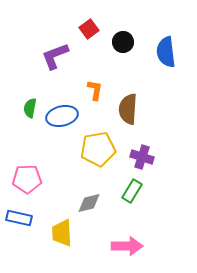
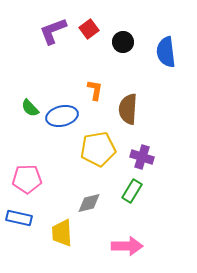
purple L-shape: moved 2 px left, 25 px up
green semicircle: rotated 54 degrees counterclockwise
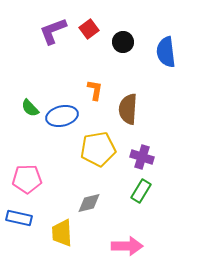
green rectangle: moved 9 px right
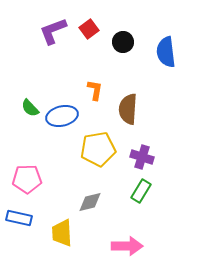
gray diamond: moved 1 px right, 1 px up
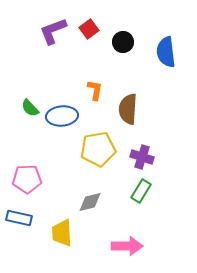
blue ellipse: rotated 8 degrees clockwise
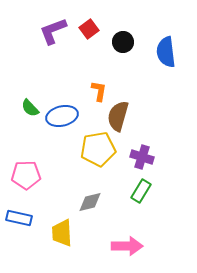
orange L-shape: moved 4 px right, 1 px down
brown semicircle: moved 10 px left, 7 px down; rotated 12 degrees clockwise
blue ellipse: rotated 8 degrees counterclockwise
pink pentagon: moved 1 px left, 4 px up
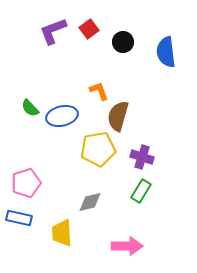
orange L-shape: rotated 30 degrees counterclockwise
pink pentagon: moved 8 px down; rotated 16 degrees counterclockwise
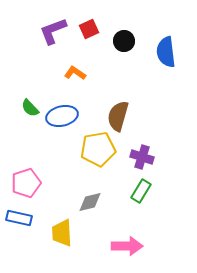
red square: rotated 12 degrees clockwise
black circle: moved 1 px right, 1 px up
orange L-shape: moved 24 px left, 18 px up; rotated 35 degrees counterclockwise
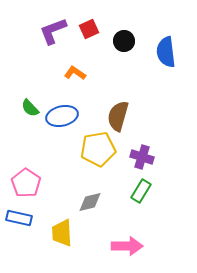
pink pentagon: rotated 20 degrees counterclockwise
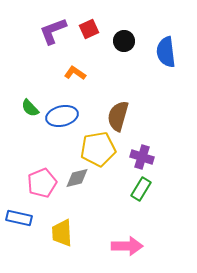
pink pentagon: moved 16 px right; rotated 16 degrees clockwise
green rectangle: moved 2 px up
gray diamond: moved 13 px left, 24 px up
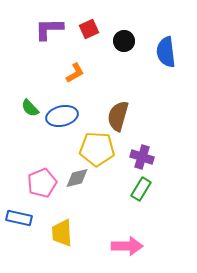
purple L-shape: moved 4 px left, 2 px up; rotated 20 degrees clockwise
orange L-shape: rotated 115 degrees clockwise
yellow pentagon: moved 1 px left; rotated 12 degrees clockwise
